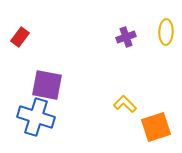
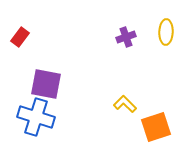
purple square: moved 1 px left, 1 px up
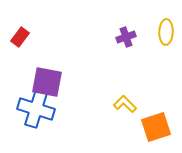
purple square: moved 1 px right, 2 px up
blue cross: moved 8 px up
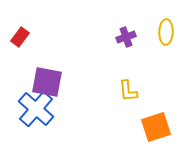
yellow L-shape: moved 3 px right, 13 px up; rotated 140 degrees counterclockwise
blue cross: rotated 24 degrees clockwise
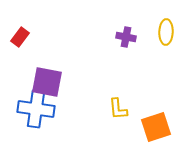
purple cross: rotated 30 degrees clockwise
yellow L-shape: moved 10 px left, 18 px down
blue cross: rotated 33 degrees counterclockwise
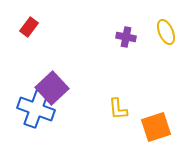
yellow ellipse: rotated 25 degrees counterclockwise
red rectangle: moved 9 px right, 10 px up
purple square: moved 5 px right, 6 px down; rotated 36 degrees clockwise
blue cross: rotated 12 degrees clockwise
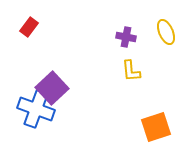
yellow L-shape: moved 13 px right, 38 px up
